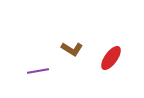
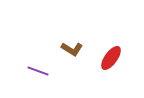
purple line: rotated 30 degrees clockwise
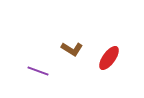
red ellipse: moved 2 px left
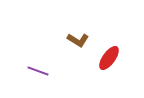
brown L-shape: moved 6 px right, 9 px up
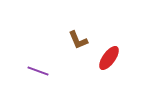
brown L-shape: rotated 35 degrees clockwise
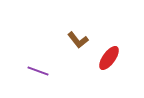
brown L-shape: rotated 15 degrees counterclockwise
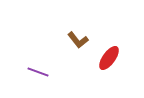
purple line: moved 1 px down
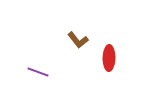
red ellipse: rotated 35 degrees counterclockwise
